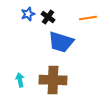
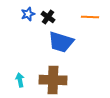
orange line: moved 2 px right, 1 px up; rotated 12 degrees clockwise
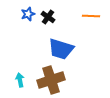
orange line: moved 1 px right, 1 px up
blue trapezoid: moved 7 px down
brown cross: moved 2 px left; rotated 20 degrees counterclockwise
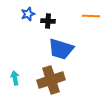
black cross: moved 4 px down; rotated 32 degrees counterclockwise
cyan arrow: moved 5 px left, 2 px up
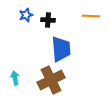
blue star: moved 2 px left, 1 px down
black cross: moved 1 px up
blue trapezoid: rotated 112 degrees counterclockwise
brown cross: rotated 8 degrees counterclockwise
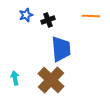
black cross: rotated 24 degrees counterclockwise
brown cross: rotated 20 degrees counterclockwise
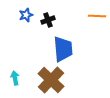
orange line: moved 6 px right
blue trapezoid: moved 2 px right
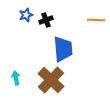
orange line: moved 1 px left, 4 px down
black cross: moved 2 px left
cyan arrow: moved 1 px right
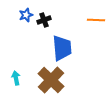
black cross: moved 2 px left
blue trapezoid: moved 1 px left, 1 px up
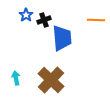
blue star: rotated 16 degrees counterclockwise
blue trapezoid: moved 10 px up
